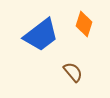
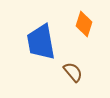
blue trapezoid: moved 7 px down; rotated 117 degrees clockwise
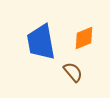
orange diamond: moved 14 px down; rotated 50 degrees clockwise
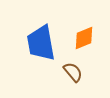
blue trapezoid: moved 1 px down
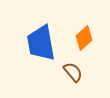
orange diamond: rotated 20 degrees counterclockwise
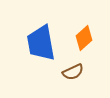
brown semicircle: rotated 105 degrees clockwise
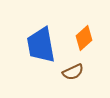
blue trapezoid: moved 2 px down
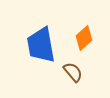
brown semicircle: rotated 105 degrees counterclockwise
